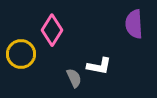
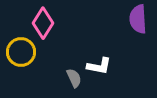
purple semicircle: moved 4 px right, 5 px up
pink diamond: moved 9 px left, 7 px up
yellow circle: moved 2 px up
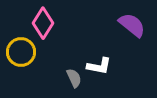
purple semicircle: moved 6 px left, 6 px down; rotated 132 degrees clockwise
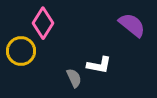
yellow circle: moved 1 px up
white L-shape: moved 1 px up
